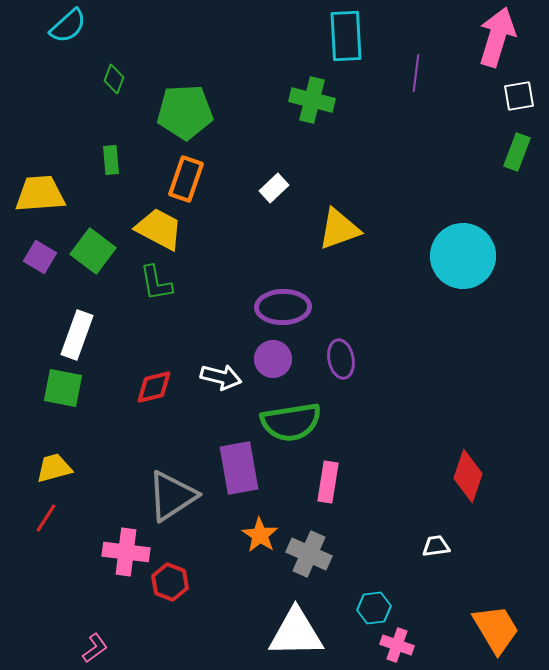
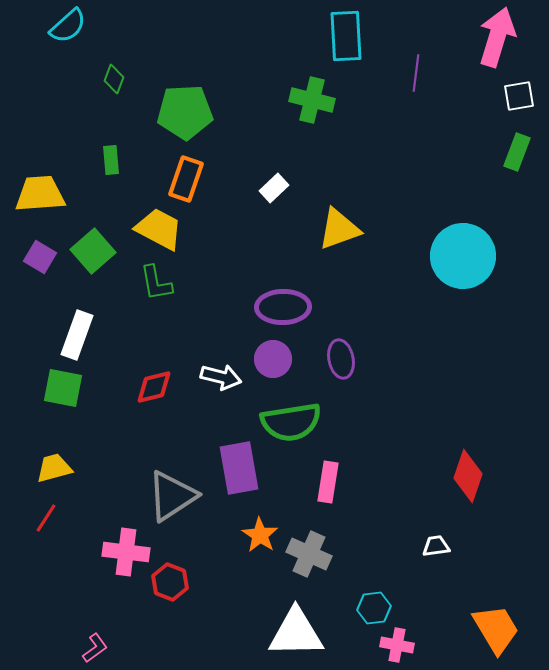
green square at (93, 251): rotated 12 degrees clockwise
pink cross at (397, 645): rotated 8 degrees counterclockwise
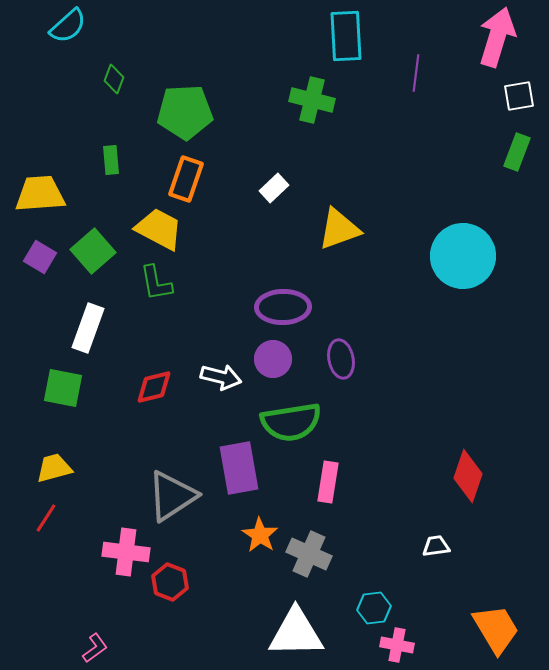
white rectangle at (77, 335): moved 11 px right, 7 px up
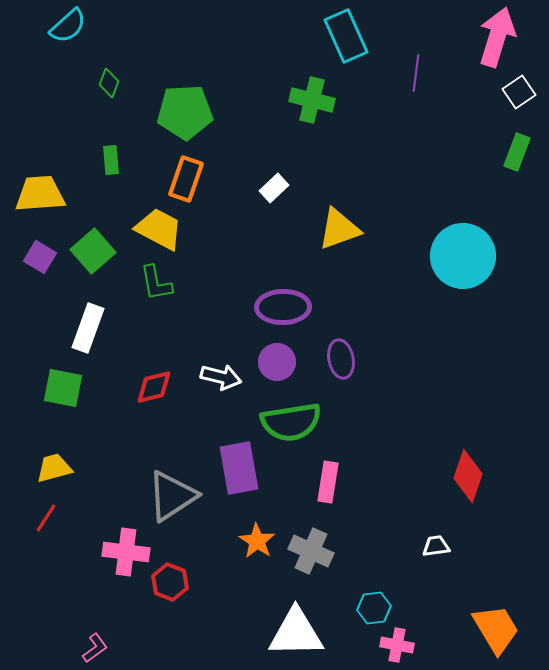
cyan rectangle at (346, 36): rotated 21 degrees counterclockwise
green diamond at (114, 79): moved 5 px left, 4 px down
white square at (519, 96): moved 4 px up; rotated 24 degrees counterclockwise
purple circle at (273, 359): moved 4 px right, 3 px down
orange star at (260, 535): moved 3 px left, 6 px down
gray cross at (309, 554): moved 2 px right, 3 px up
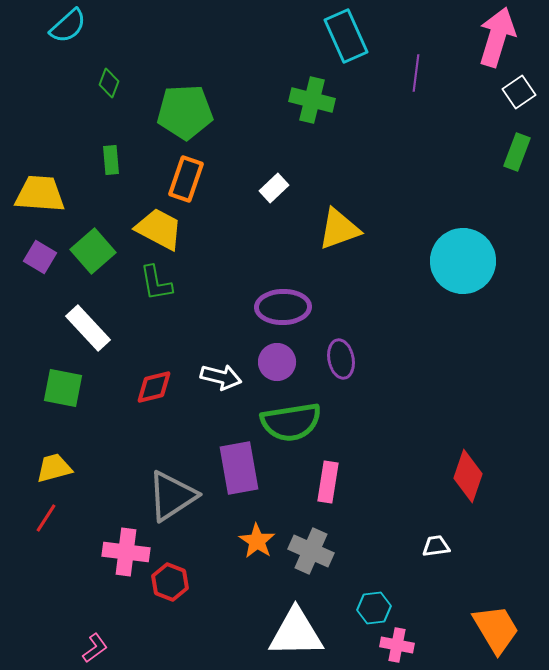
yellow trapezoid at (40, 194): rotated 8 degrees clockwise
cyan circle at (463, 256): moved 5 px down
white rectangle at (88, 328): rotated 63 degrees counterclockwise
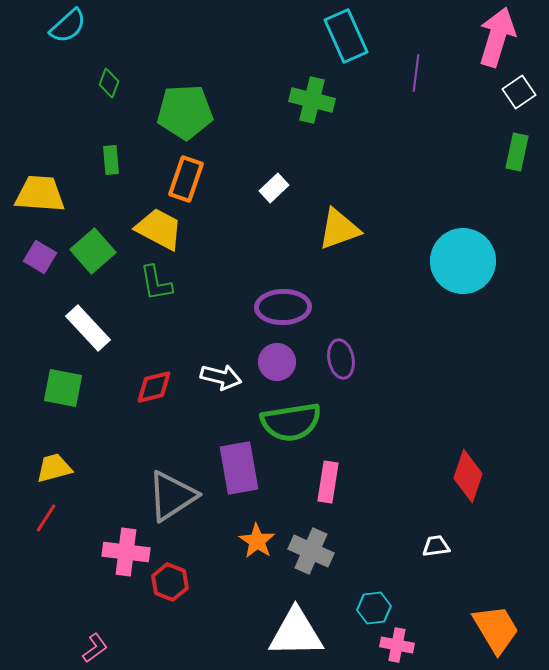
green rectangle at (517, 152): rotated 9 degrees counterclockwise
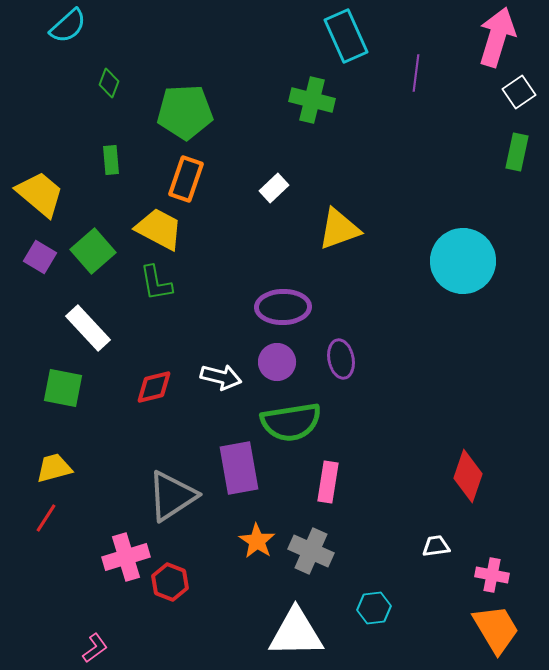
yellow trapezoid at (40, 194): rotated 36 degrees clockwise
pink cross at (126, 552): moved 5 px down; rotated 24 degrees counterclockwise
pink cross at (397, 645): moved 95 px right, 70 px up
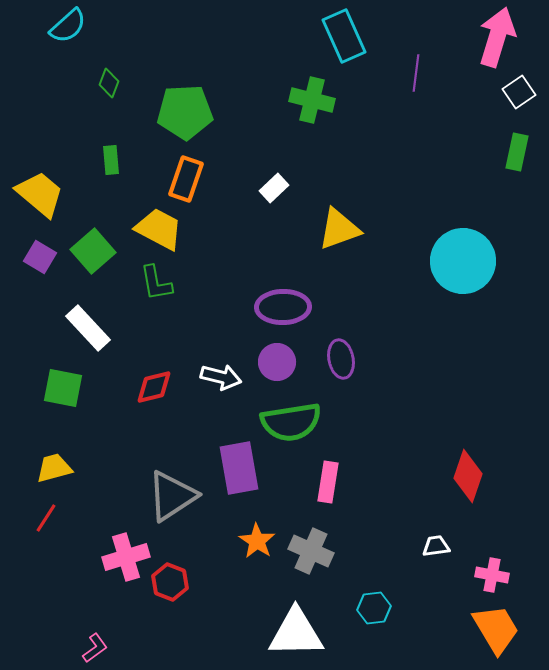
cyan rectangle at (346, 36): moved 2 px left
